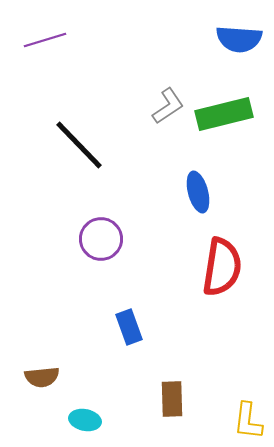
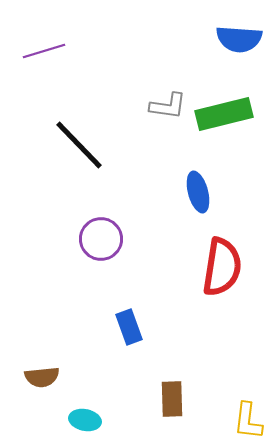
purple line: moved 1 px left, 11 px down
gray L-shape: rotated 42 degrees clockwise
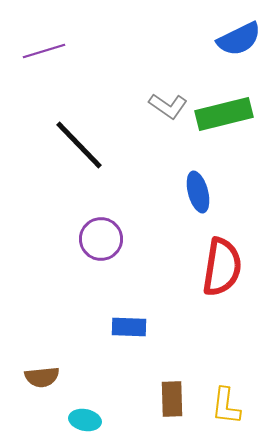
blue semicircle: rotated 30 degrees counterclockwise
gray L-shape: rotated 27 degrees clockwise
blue rectangle: rotated 68 degrees counterclockwise
yellow L-shape: moved 22 px left, 15 px up
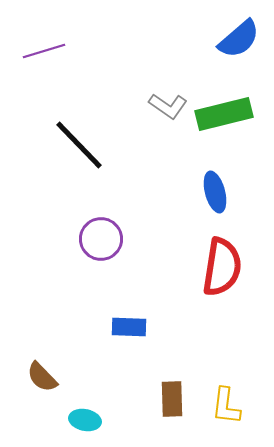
blue semicircle: rotated 15 degrees counterclockwise
blue ellipse: moved 17 px right
brown semicircle: rotated 52 degrees clockwise
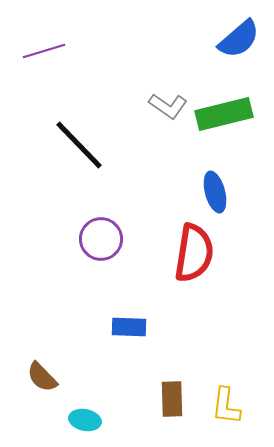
red semicircle: moved 28 px left, 14 px up
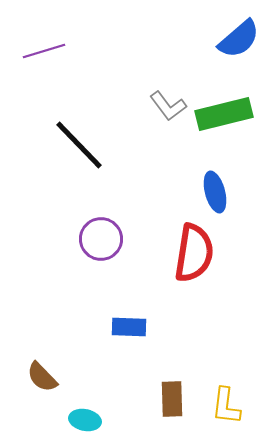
gray L-shape: rotated 18 degrees clockwise
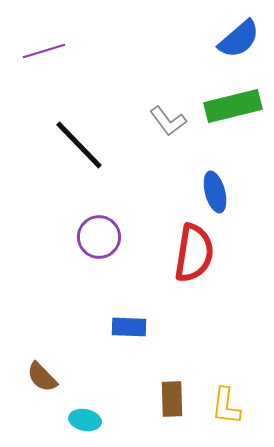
gray L-shape: moved 15 px down
green rectangle: moved 9 px right, 8 px up
purple circle: moved 2 px left, 2 px up
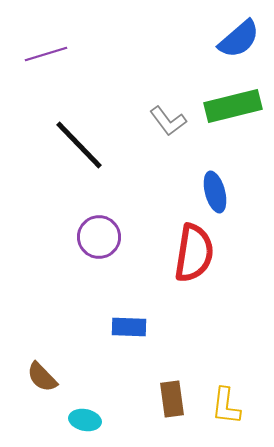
purple line: moved 2 px right, 3 px down
brown rectangle: rotated 6 degrees counterclockwise
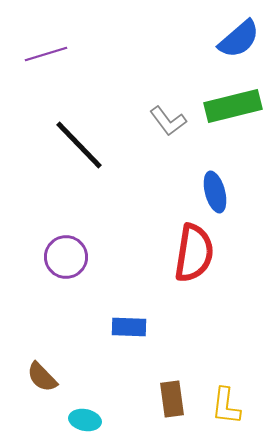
purple circle: moved 33 px left, 20 px down
